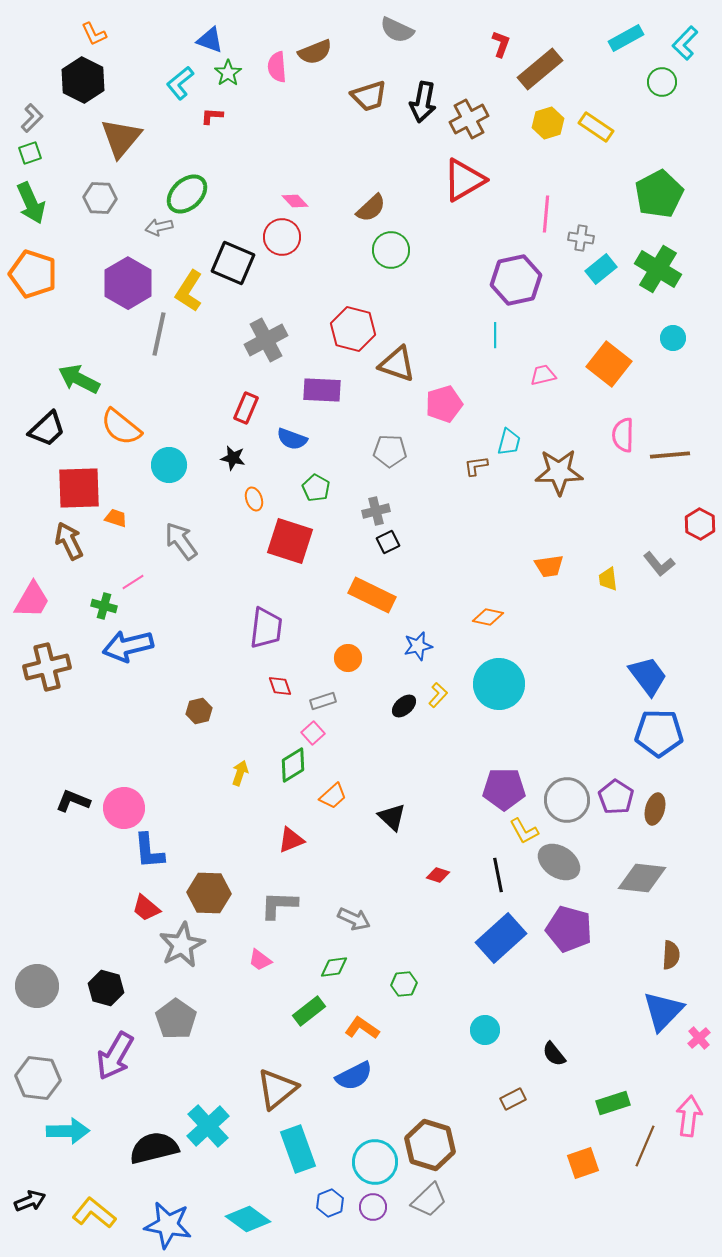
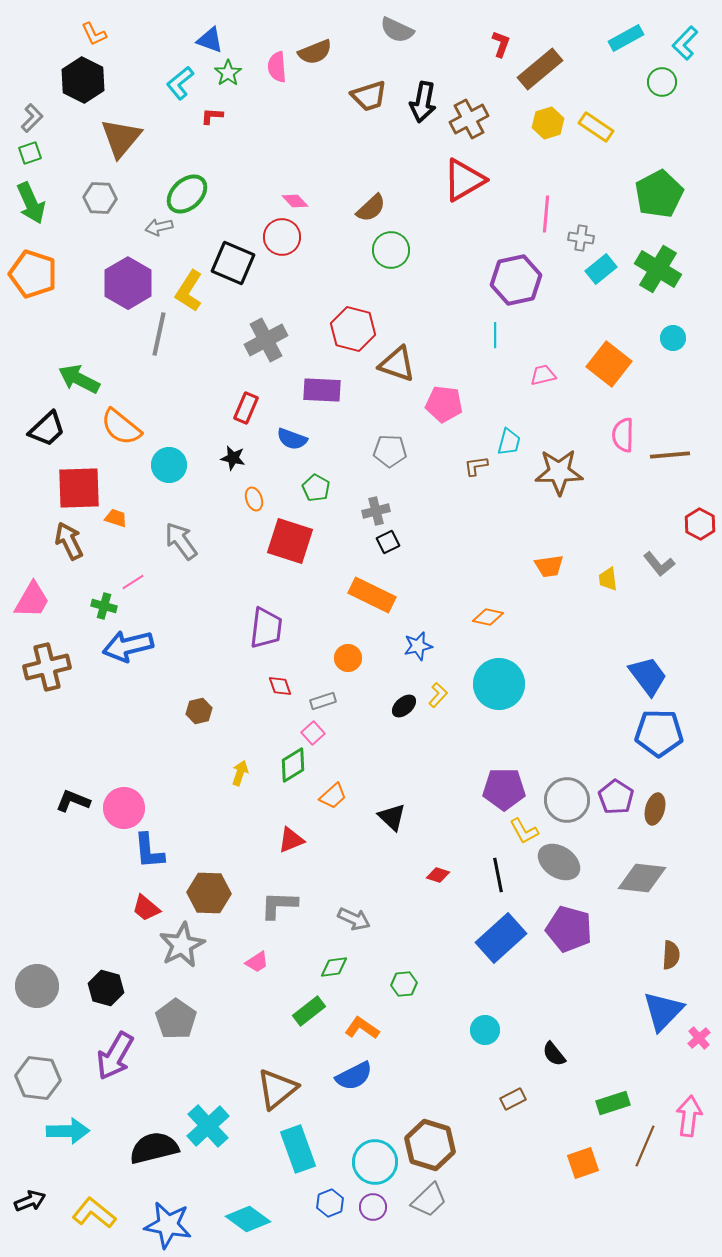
pink pentagon at (444, 404): rotated 24 degrees clockwise
pink trapezoid at (260, 960): moved 3 px left, 2 px down; rotated 70 degrees counterclockwise
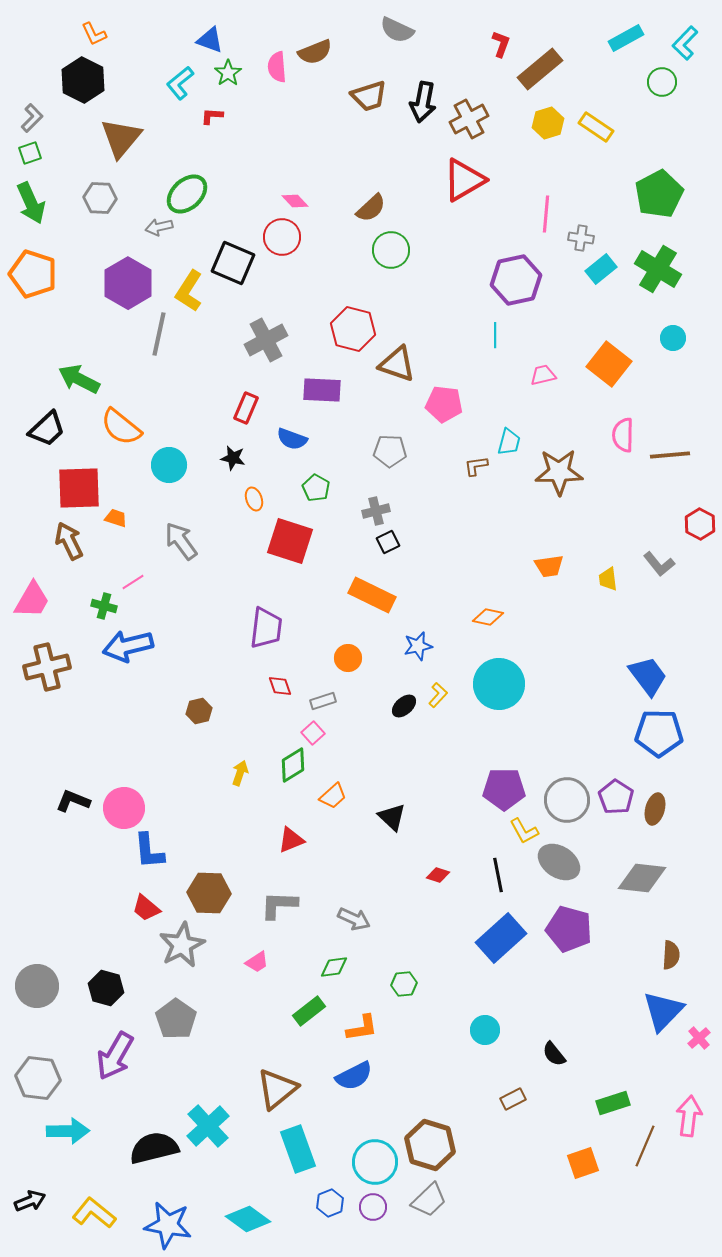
orange L-shape at (362, 1028): rotated 136 degrees clockwise
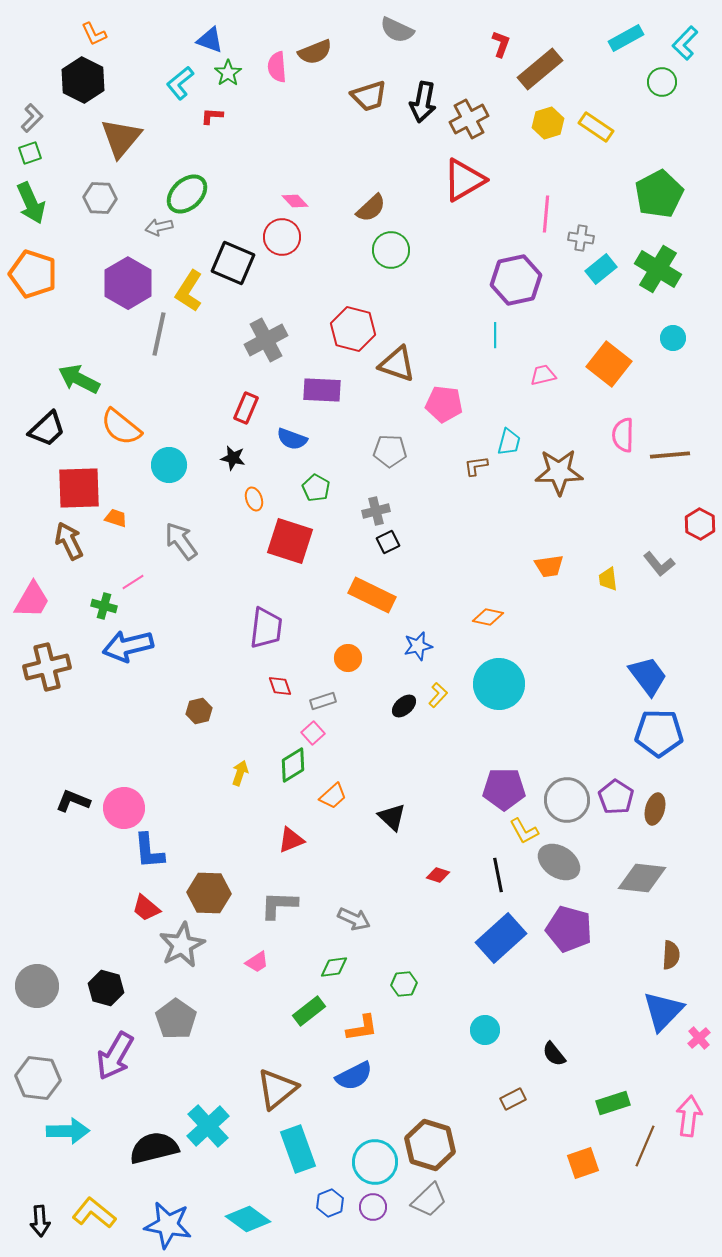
black arrow at (30, 1201): moved 10 px right, 20 px down; rotated 108 degrees clockwise
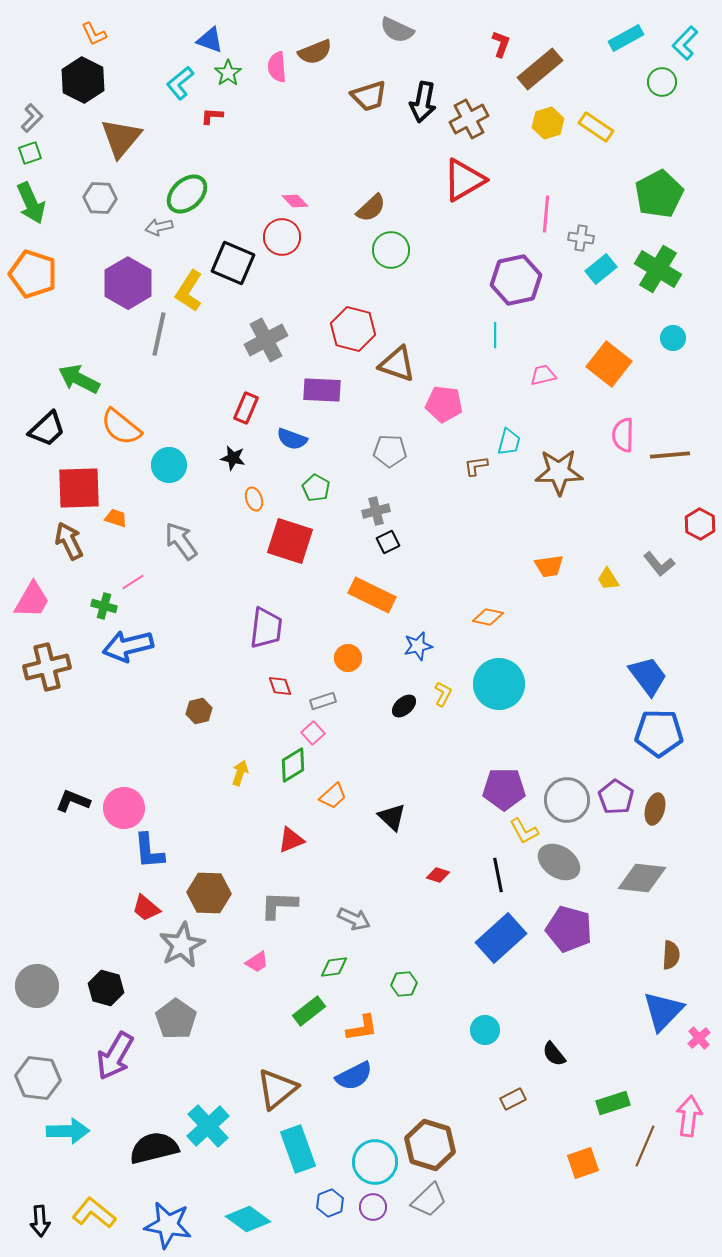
yellow trapezoid at (608, 579): rotated 25 degrees counterclockwise
yellow L-shape at (438, 695): moved 5 px right, 1 px up; rotated 15 degrees counterclockwise
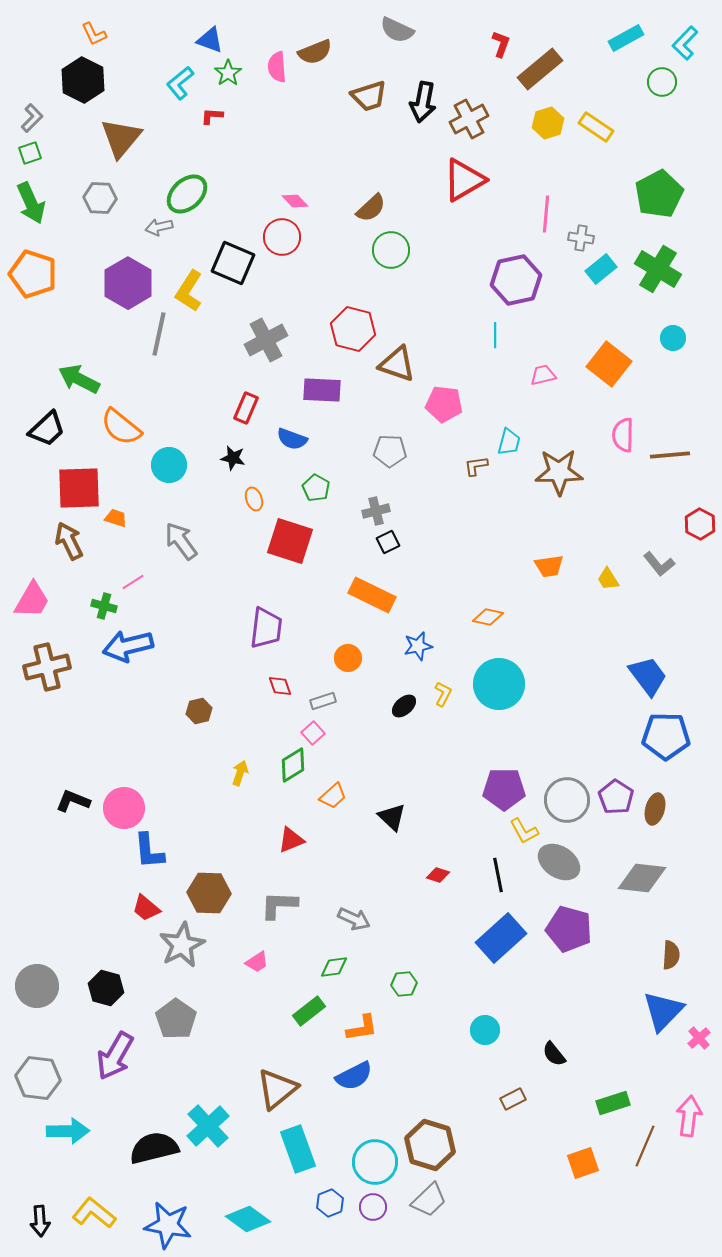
blue pentagon at (659, 733): moved 7 px right, 3 px down
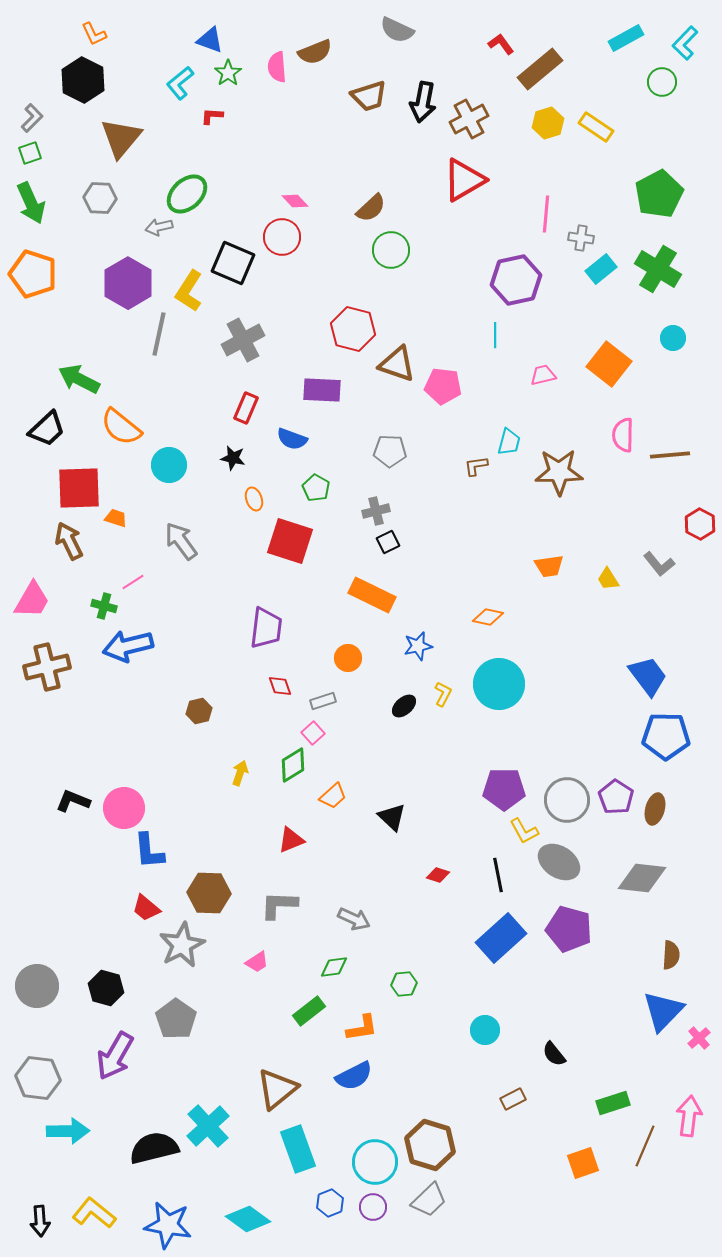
red L-shape at (501, 44): rotated 56 degrees counterclockwise
gray cross at (266, 340): moved 23 px left
pink pentagon at (444, 404): moved 1 px left, 18 px up
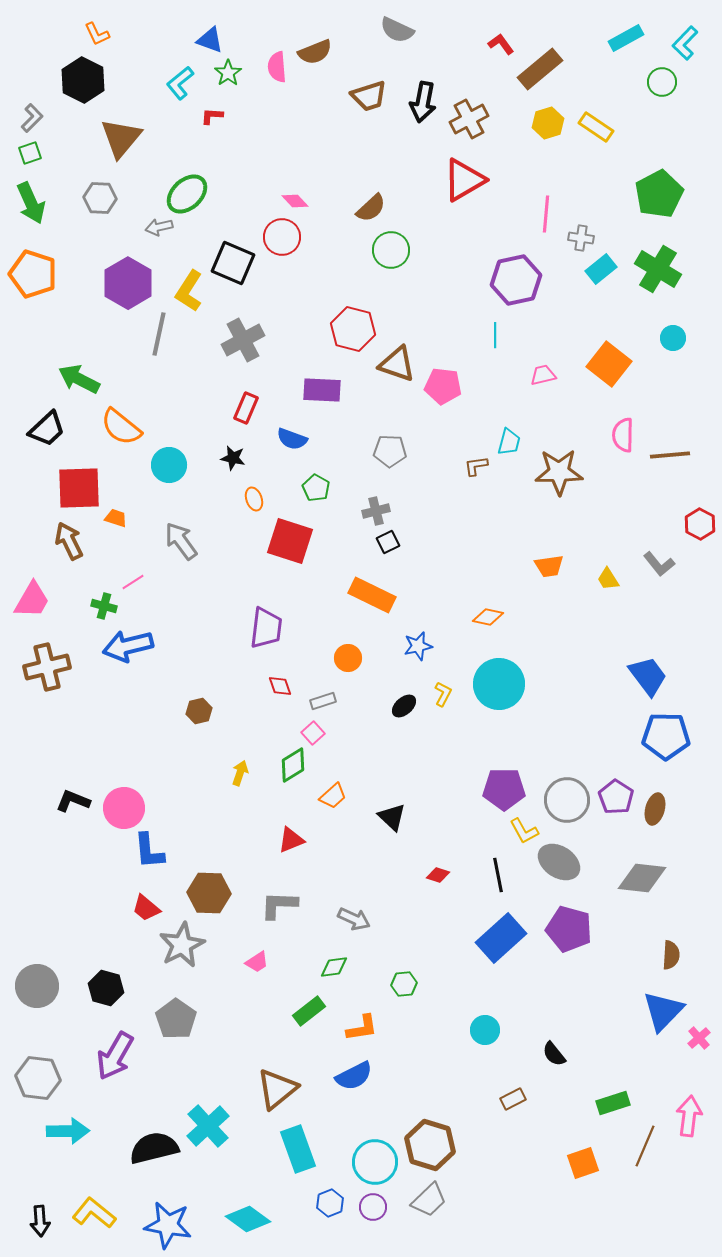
orange L-shape at (94, 34): moved 3 px right
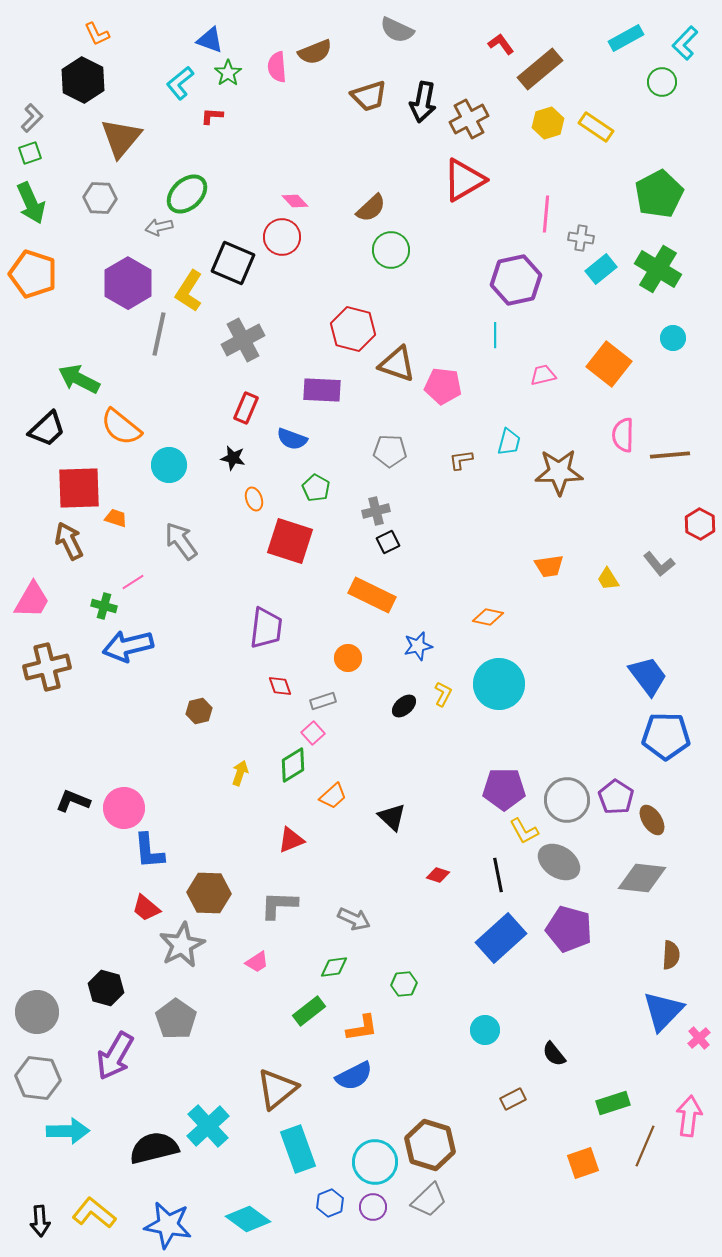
brown L-shape at (476, 466): moved 15 px left, 6 px up
brown ellipse at (655, 809): moved 3 px left, 11 px down; rotated 48 degrees counterclockwise
gray circle at (37, 986): moved 26 px down
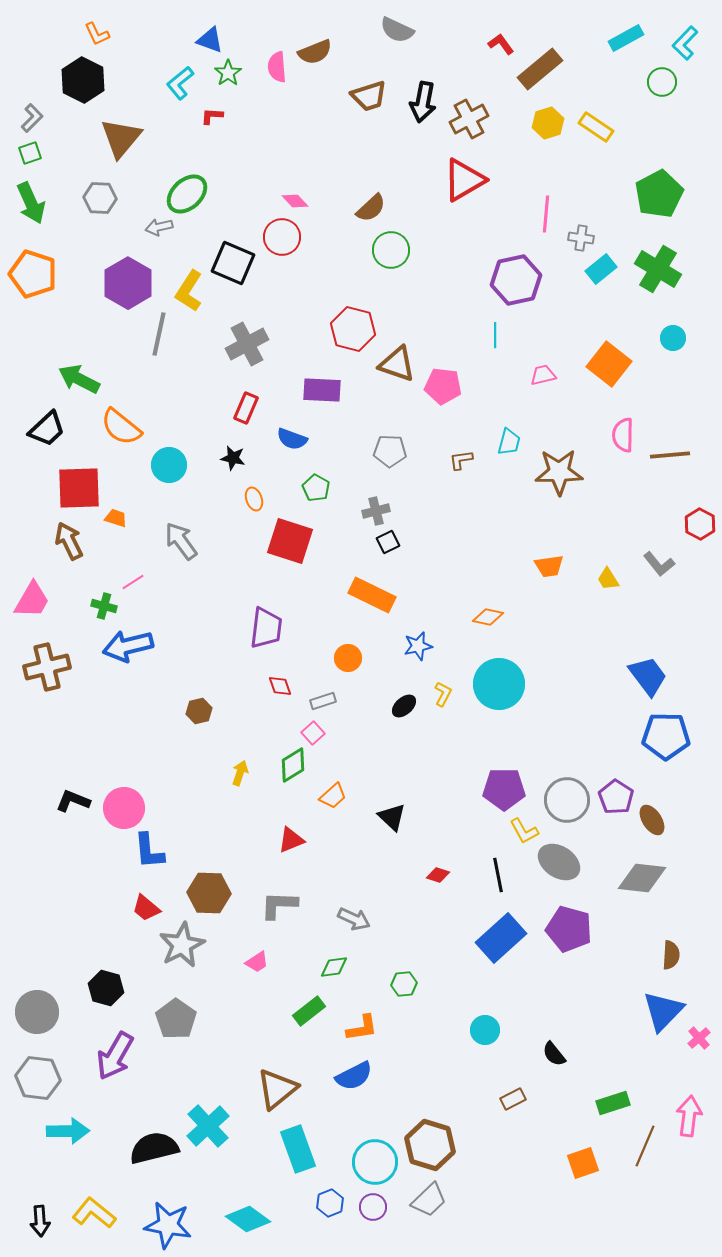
gray cross at (243, 340): moved 4 px right, 4 px down
